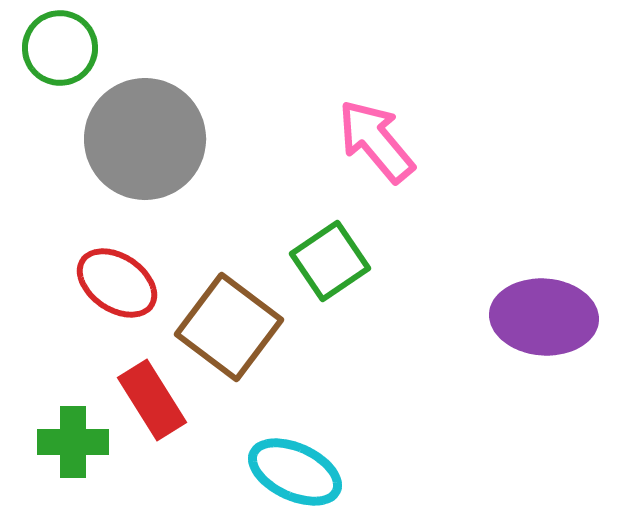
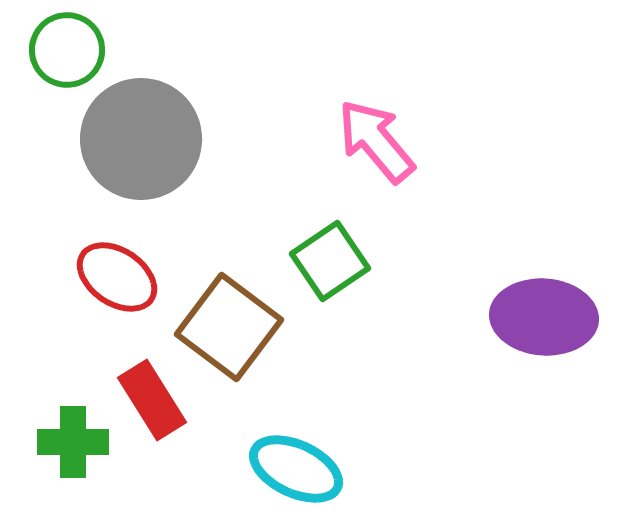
green circle: moved 7 px right, 2 px down
gray circle: moved 4 px left
red ellipse: moved 6 px up
cyan ellipse: moved 1 px right, 3 px up
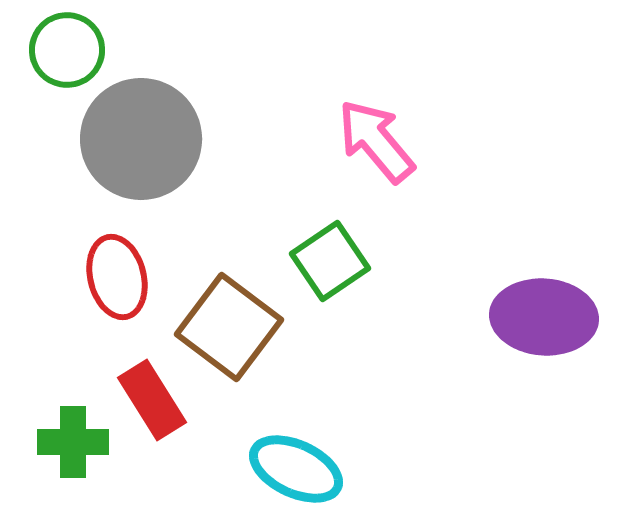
red ellipse: rotated 42 degrees clockwise
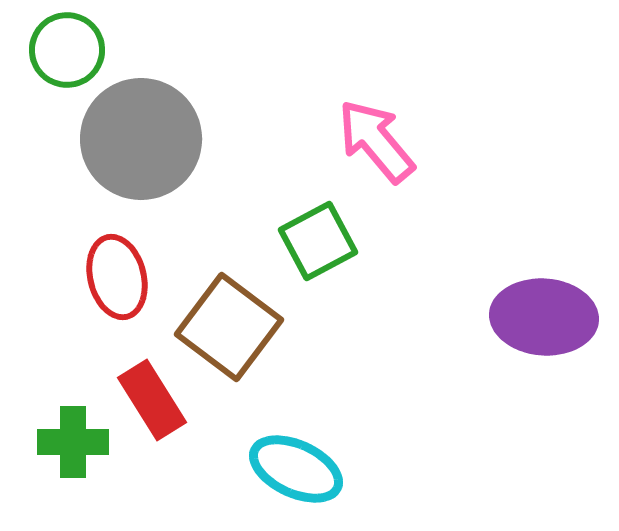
green square: moved 12 px left, 20 px up; rotated 6 degrees clockwise
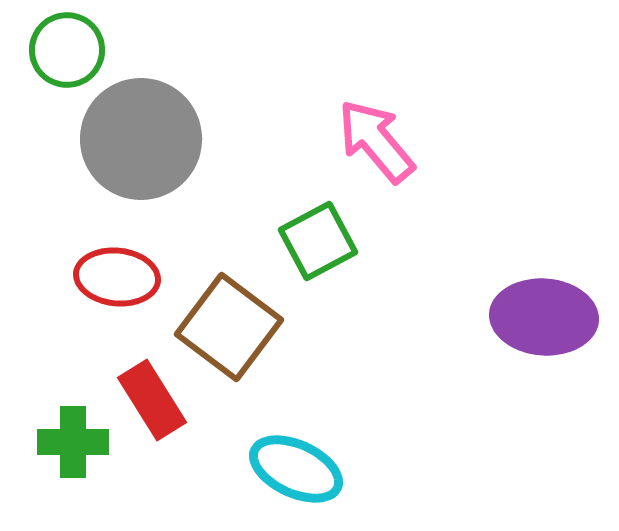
red ellipse: rotated 70 degrees counterclockwise
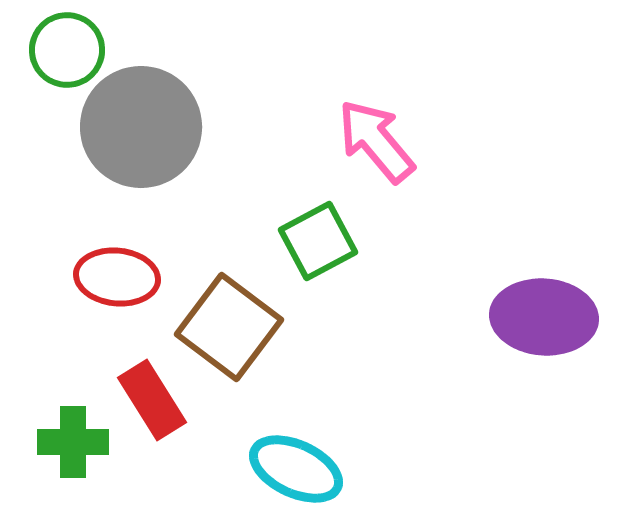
gray circle: moved 12 px up
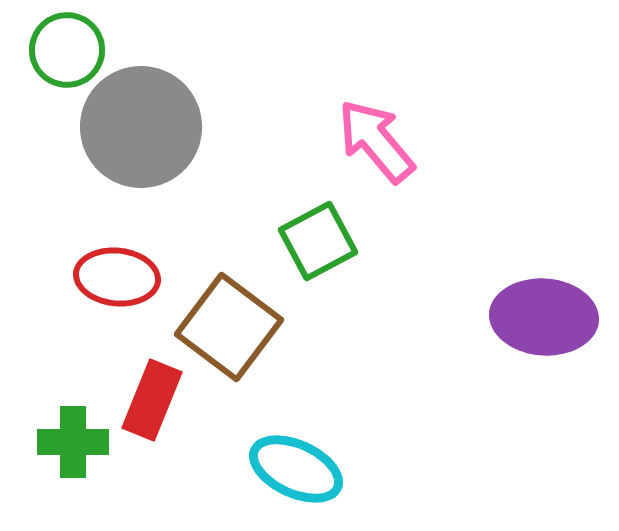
red rectangle: rotated 54 degrees clockwise
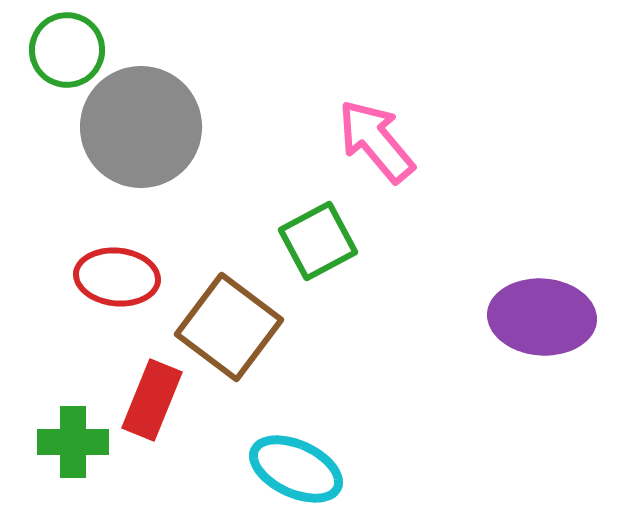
purple ellipse: moved 2 px left
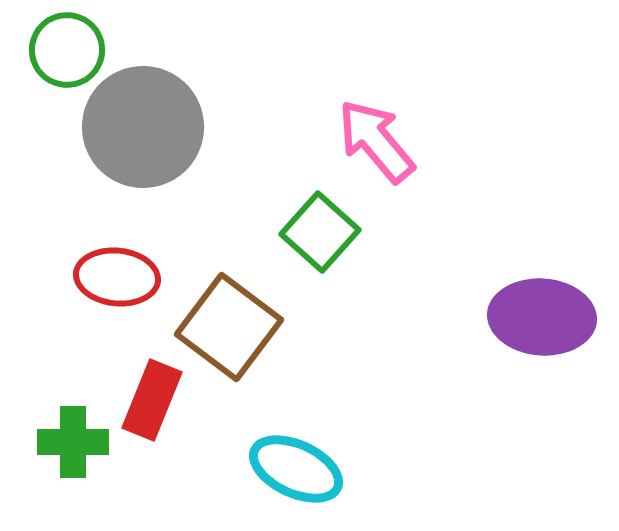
gray circle: moved 2 px right
green square: moved 2 px right, 9 px up; rotated 20 degrees counterclockwise
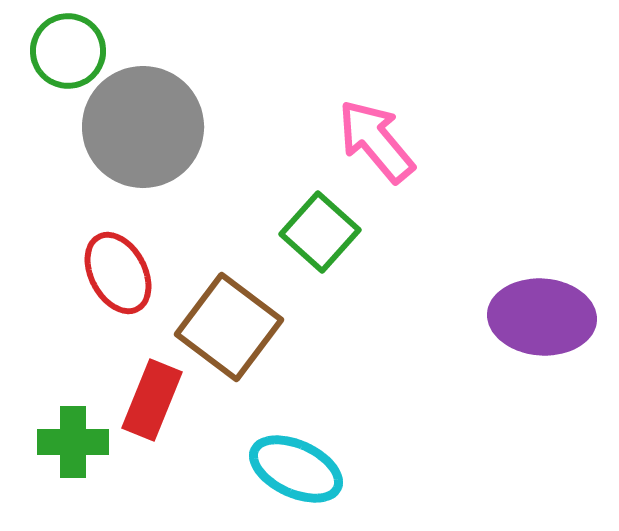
green circle: moved 1 px right, 1 px down
red ellipse: moved 1 px right, 4 px up; rotated 56 degrees clockwise
